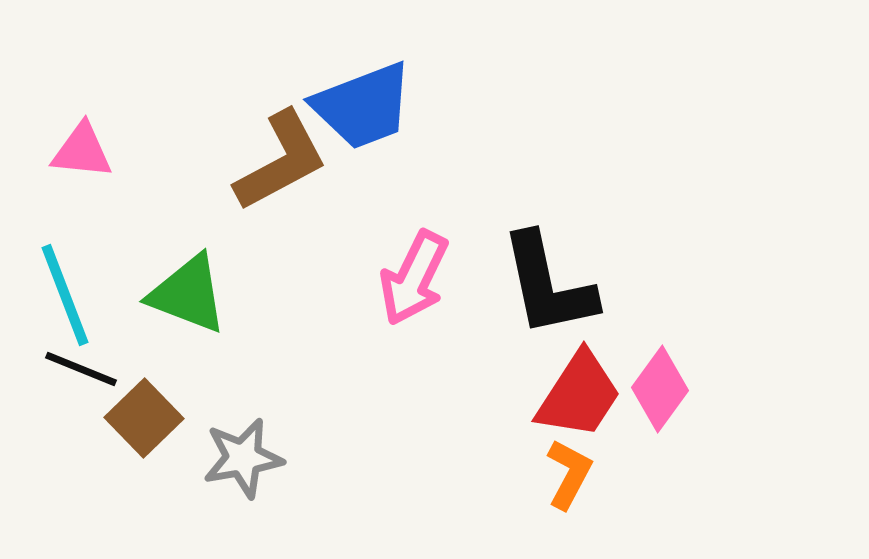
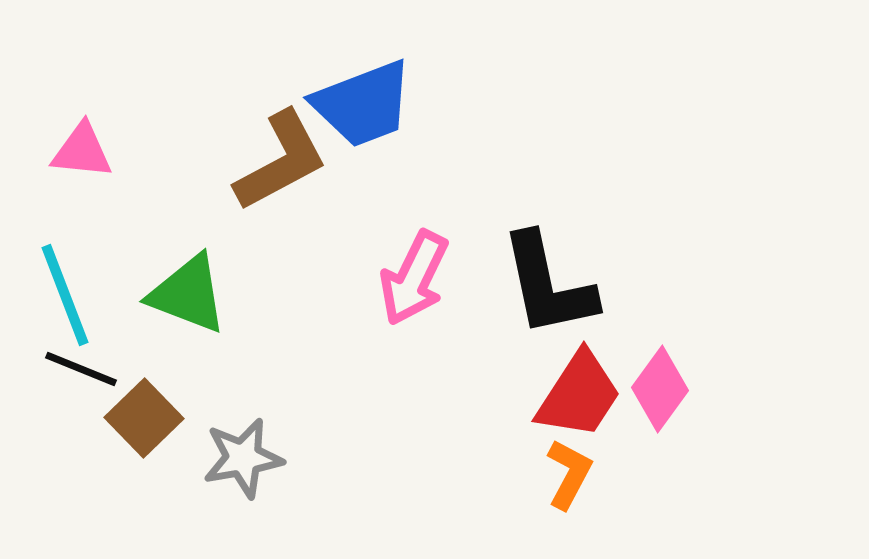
blue trapezoid: moved 2 px up
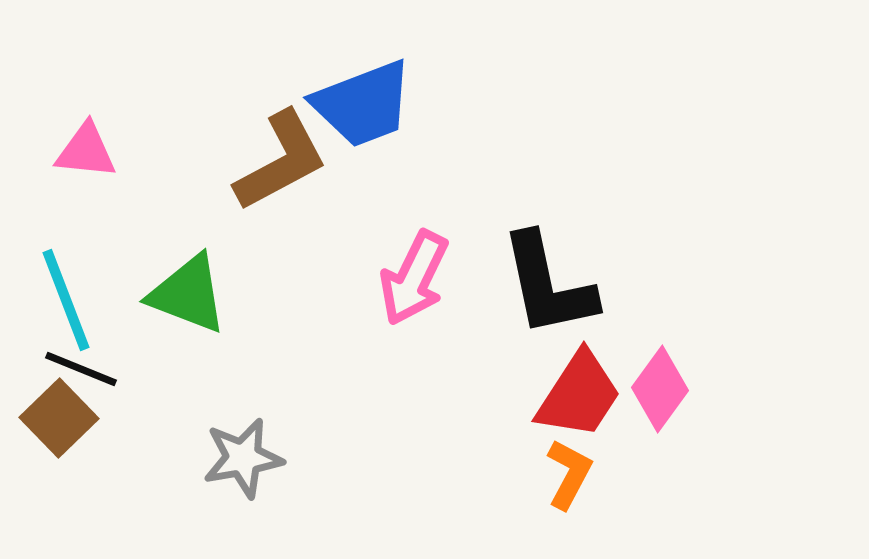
pink triangle: moved 4 px right
cyan line: moved 1 px right, 5 px down
brown square: moved 85 px left
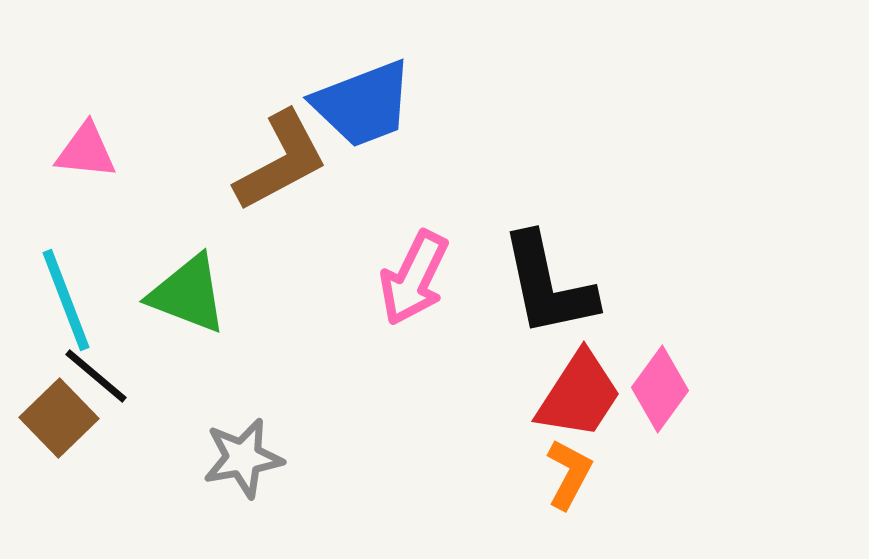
black line: moved 15 px right, 7 px down; rotated 18 degrees clockwise
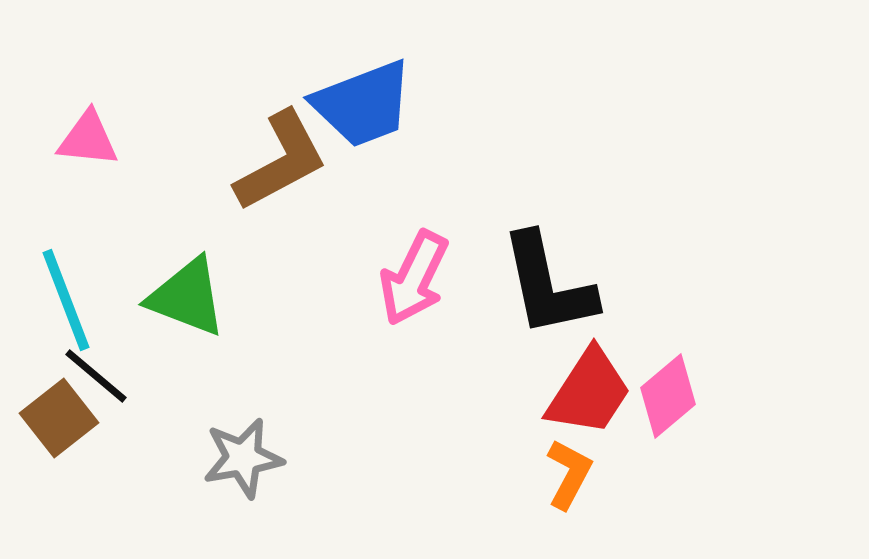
pink triangle: moved 2 px right, 12 px up
green triangle: moved 1 px left, 3 px down
pink diamond: moved 8 px right, 7 px down; rotated 14 degrees clockwise
red trapezoid: moved 10 px right, 3 px up
brown square: rotated 6 degrees clockwise
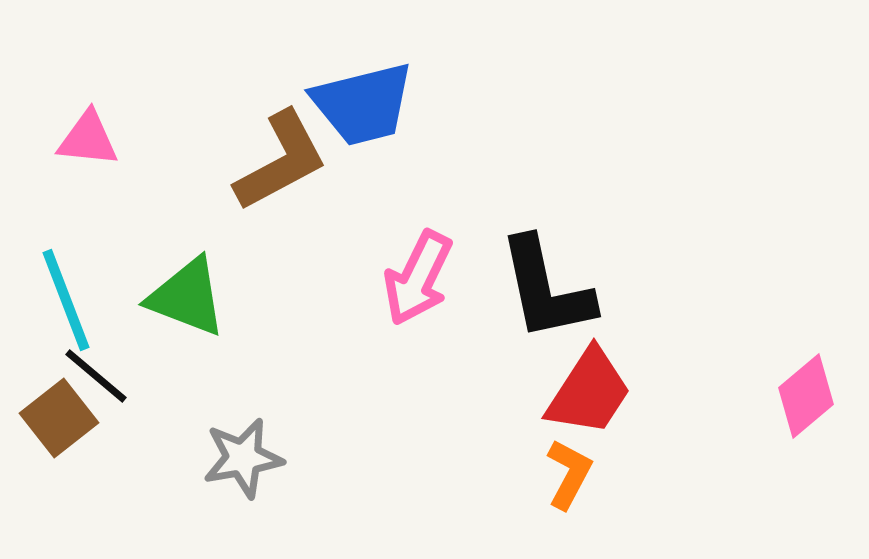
blue trapezoid: rotated 7 degrees clockwise
pink arrow: moved 4 px right
black L-shape: moved 2 px left, 4 px down
pink diamond: moved 138 px right
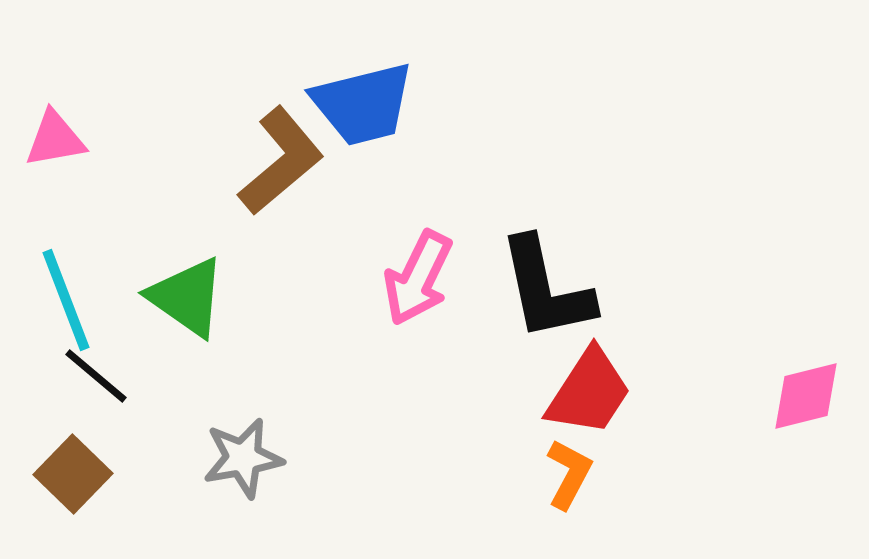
pink triangle: moved 33 px left; rotated 16 degrees counterclockwise
brown L-shape: rotated 12 degrees counterclockwise
green triangle: rotated 14 degrees clockwise
pink diamond: rotated 26 degrees clockwise
brown square: moved 14 px right, 56 px down; rotated 8 degrees counterclockwise
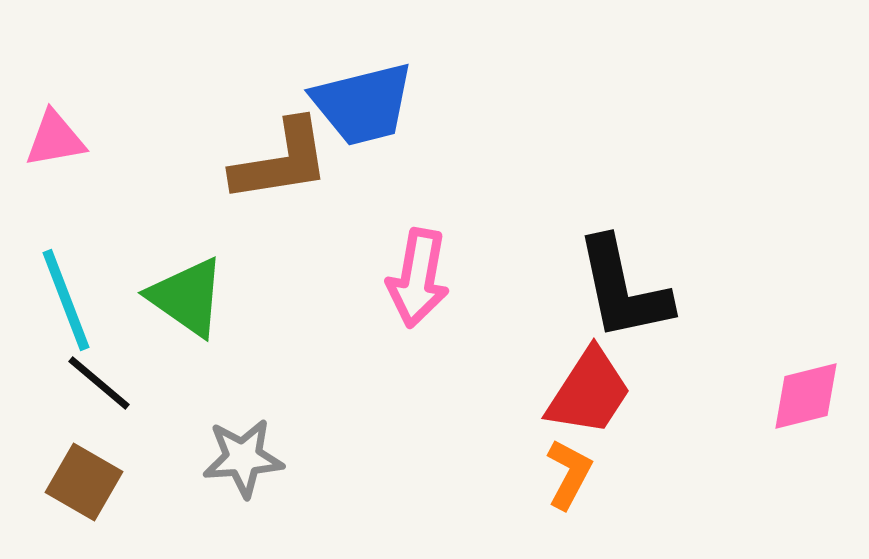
brown L-shape: rotated 31 degrees clockwise
pink arrow: rotated 16 degrees counterclockwise
black L-shape: moved 77 px right
black line: moved 3 px right, 7 px down
gray star: rotated 6 degrees clockwise
brown square: moved 11 px right, 8 px down; rotated 14 degrees counterclockwise
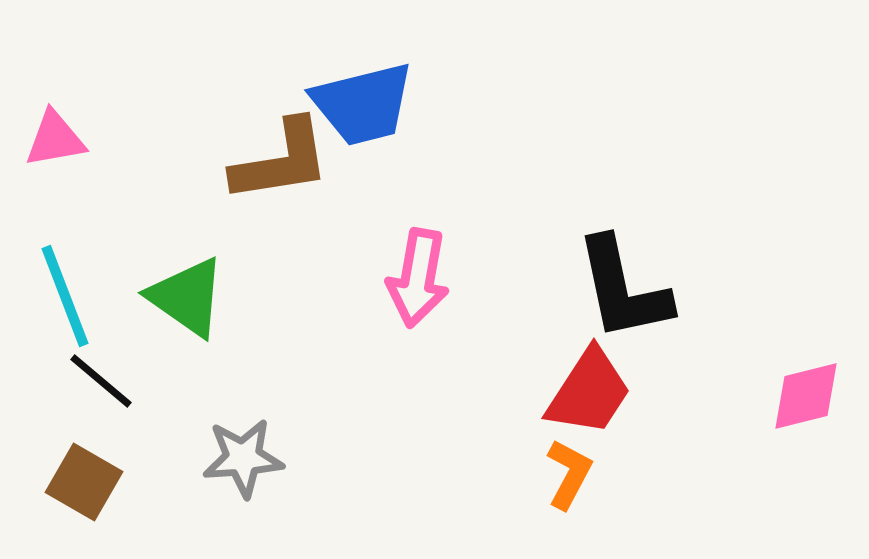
cyan line: moved 1 px left, 4 px up
black line: moved 2 px right, 2 px up
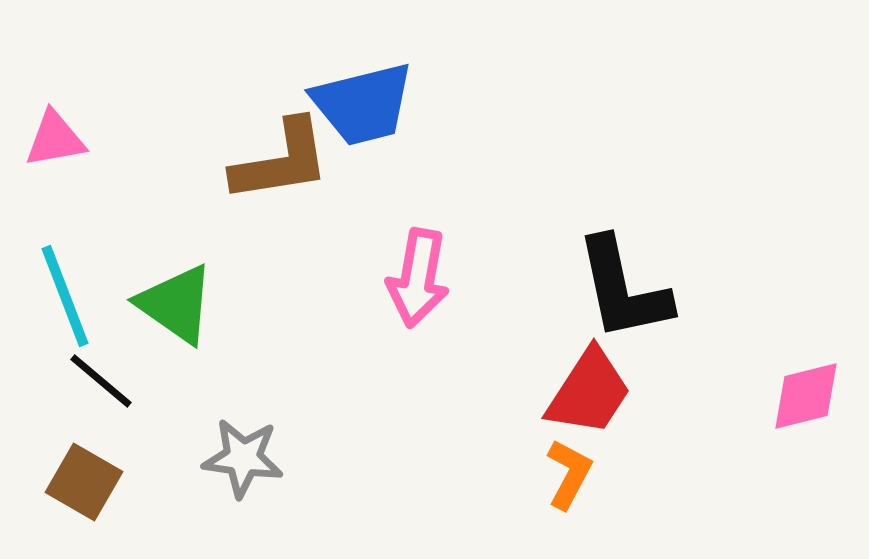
green triangle: moved 11 px left, 7 px down
gray star: rotated 12 degrees clockwise
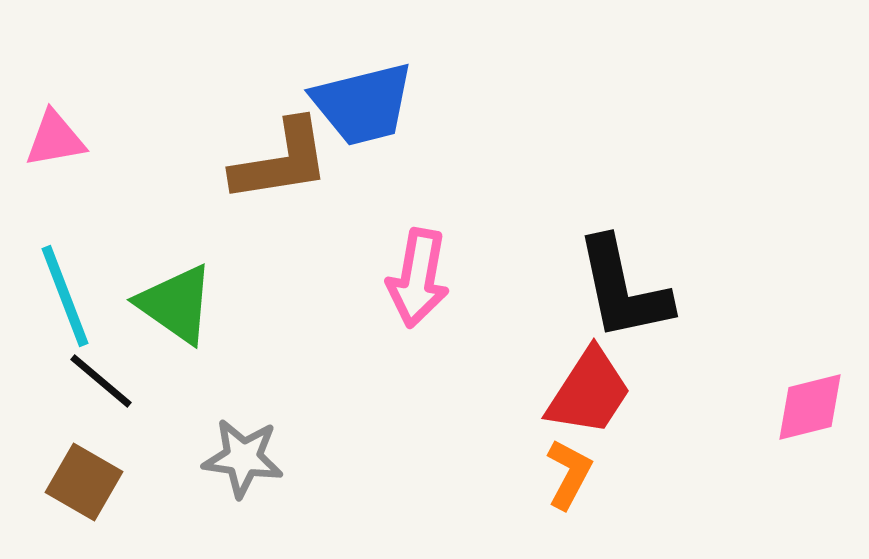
pink diamond: moved 4 px right, 11 px down
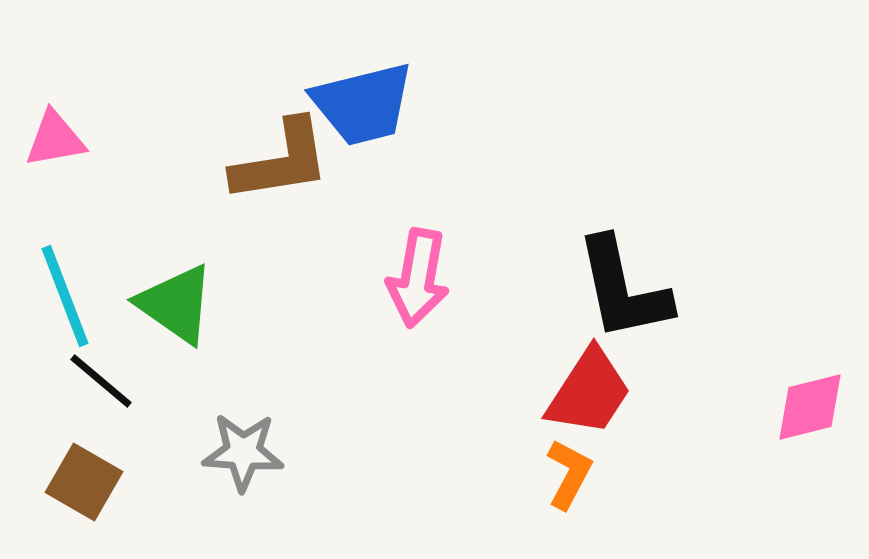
gray star: moved 6 px up; rotated 4 degrees counterclockwise
